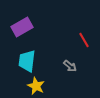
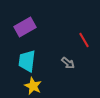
purple rectangle: moved 3 px right
gray arrow: moved 2 px left, 3 px up
yellow star: moved 3 px left
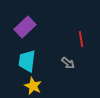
purple rectangle: rotated 15 degrees counterclockwise
red line: moved 3 px left, 1 px up; rotated 21 degrees clockwise
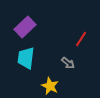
red line: rotated 42 degrees clockwise
cyan trapezoid: moved 1 px left, 3 px up
yellow star: moved 17 px right
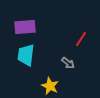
purple rectangle: rotated 40 degrees clockwise
cyan trapezoid: moved 3 px up
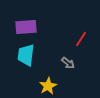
purple rectangle: moved 1 px right
yellow star: moved 2 px left; rotated 18 degrees clockwise
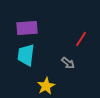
purple rectangle: moved 1 px right, 1 px down
yellow star: moved 2 px left
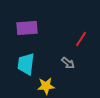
cyan trapezoid: moved 9 px down
yellow star: rotated 24 degrees clockwise
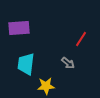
purple rectangle: moved 8 px left
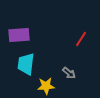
purple rectangle: moved 7 px down
gray arrow: moved 1 px right, 10 px down
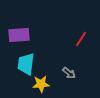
yellow star: moved 5 px left, 2 px up
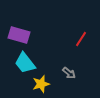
purple rectangle: rotated 20 degrees clockwise
cyan trapezoid: moved 1 px left, 1 px up; rotated 45 degrees counterclockwise
yellow star: rotated 12 degrees counterclockwise
